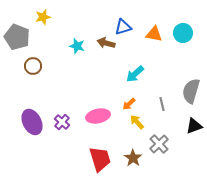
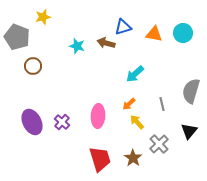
pink ellipse: rotated 75 degrees counterclockwise
black triangle: moved 5 px left, 5 px down; rotated 30 degrees counterclockwise
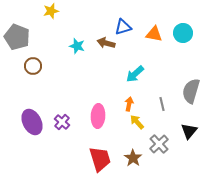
yellow star: moved 8 px right, 6 px up
orange arrow: rotated 144 degrees clockwise
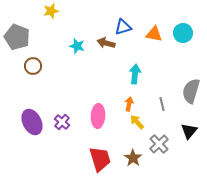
cyan arrow: rotated 138 degrees clockwise
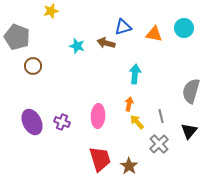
cyan circle: moved 1 px right, 5 px up
gray line: moved 1 px left, 12 px down
purple cross: rotated 21 degrees counterclockwise
brown star: moved 4 px left, 8 px down
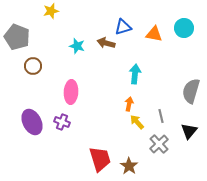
pink ellipse: moved 27 px left, 24 px up
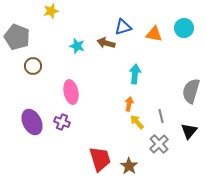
pink ellipse: rotated 15 degrees counterclockwise
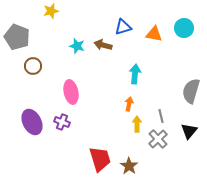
brown arrow: moved 3 px left, 2 px down
yellow arrow: moved 2 px down; rotated 42 degrees clockwise
gray cross: moved 1 px left, 5 px up
